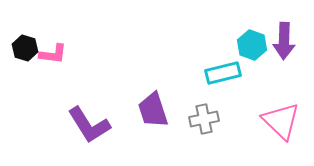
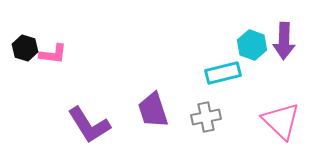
gray cross: moved 2 px right, 2 px up
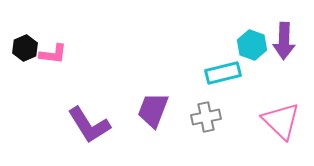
black hexagon: rotated 20 degrees clockwise
purple trapezoid: rotated 39 degrees clockwise
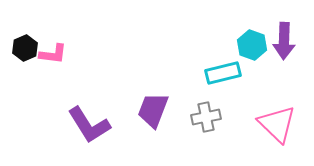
pink triangle: moved 4 px left, 3 px down
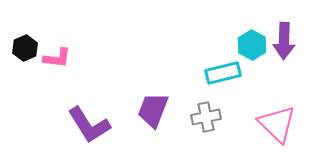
cyan hexagon: rotated 8 degrees clockwise
pink L-shape: moved 4 px right, 4 px down
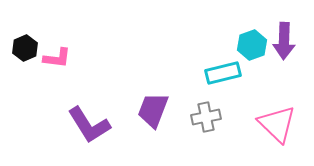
cyan hexagon: rotated 12 degrees clockwise
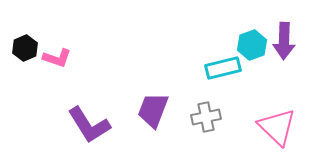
pink L-shape: rotated 12 degrees clockwise
cyan rectangle: moved 5 px up
pink triangle: moved 3 px down
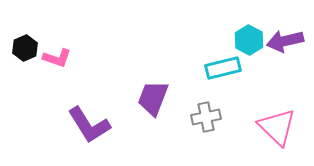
purple arrow: moved 1 px right; rotated 75 degrees clockwise
cyan hexagon: moved 3 px left, 5 px up; rotated 12 degrees counterclockwise
purple trapezoid: moved 12 px up
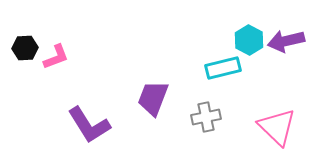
purple arrow: moved 1 px right
black hexagon: rotated 20 degrees clockwise
pink L-shape: moved 1 px left, 1 px up; rotated 40 degrees counterclockwise
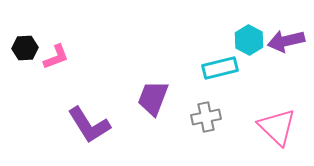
cyan rectangle: moved 3 px left
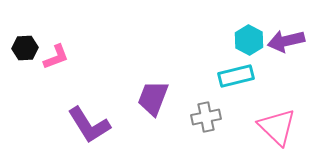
cyan rectangle: moved 16 px right, 8 px down
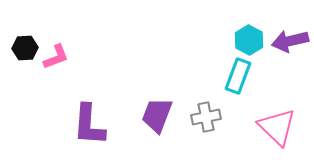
purple arrow: moved 4 px right
cyan rectangle: moved 2 px right; rotated 56 degrees counterclockwise
purple trapezoid: moved 4 px right, 17 px down
purple L-shape: rotated 36 degrees clockwise
